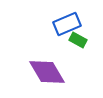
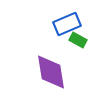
purple diamond: moved 4 px right; rotated 21 degrees clockwise
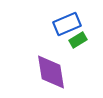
green rectangle: rotated 60 degrees counterclockwise
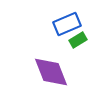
purple diamond: rotated 12 degrees counterclockwise
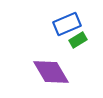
purple diamond: rotated 9 degrees counterclockwise
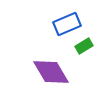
green rectangle: moved 6 px right, 6 px down
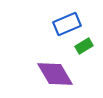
purple diamond: moved 4 px right, 2 px down
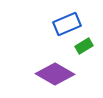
purple diamond: rotated 30 degrees counterclockwise
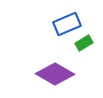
green rectangle: moved 3 px up
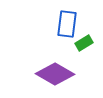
blue rectangle: rotated 60 degrees counterclockwise
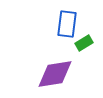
purple diamond: rotated 39 degrees counterclockwise
